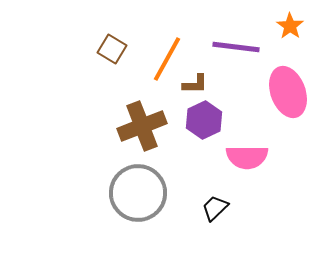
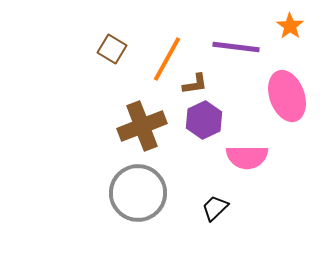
brown L-shape: rotated 8 degrees counterclockwise
pink ellipse: moved 1 px left, 4 px down
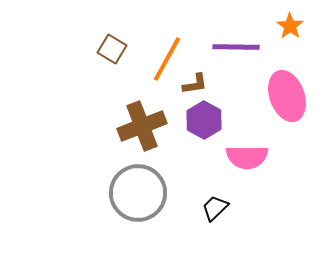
purple line: rotated 6 degrees counterclockwise
purple hexagon: rotated 6 degrees counterclockwise
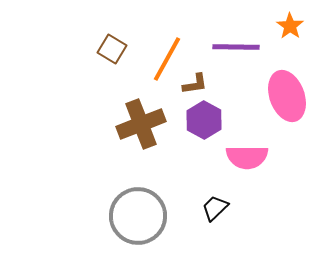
brown cross: moved 1 px left, 2 px up
gray circle: moved 23 px down
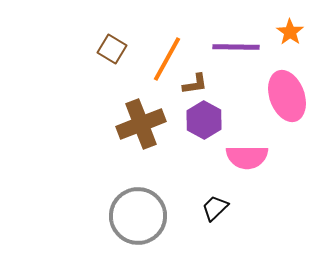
orange star: moved 6 px down
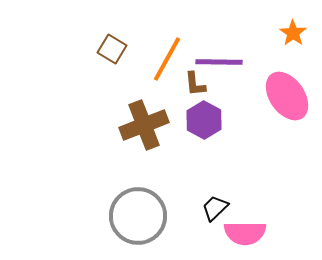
orange star: moved 3 px right, 1 px down
purple line: moved 17 px left, 15 px down
brown L-shape: rotated 92 degrees clockwise
pink ellipse: rotated 15 degrees counterclockwise
brown cross: moved 3 px right, 1 px down
pink semicircle: moved 2 px left, 76 px down
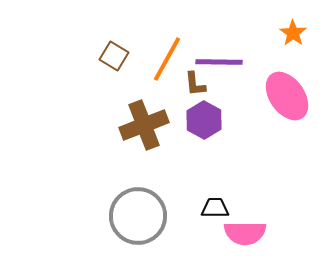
brown square: moved 2 px right, 7 px down
black trapezoid: rotated 44 degrees clockwise
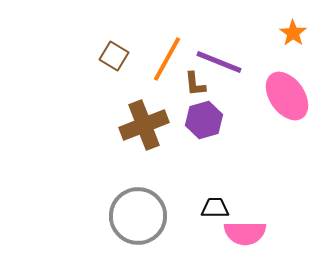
purple line: rotated 21 degrees clockwise
purple hexagon: rotated 15 degrees clockwise
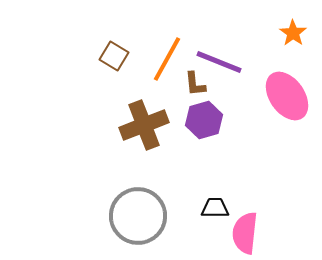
pink semicircle: rotated 96 degrees clockwise
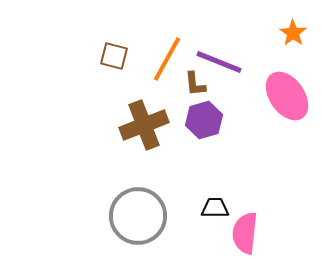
brown square: rotated 16 degrees counterclockwise
